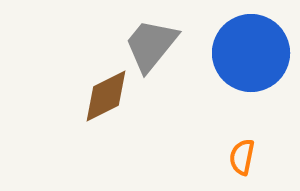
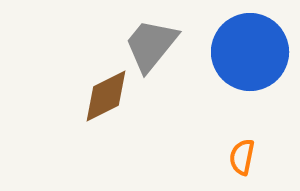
blue circle: moved 1 px left, 1 px up
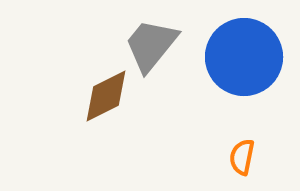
blue circle: moved 6 px left, 5 px down
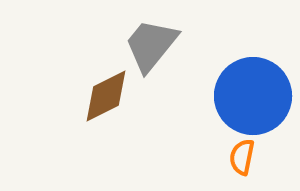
blue circle: moved 9 px right, 39 px down
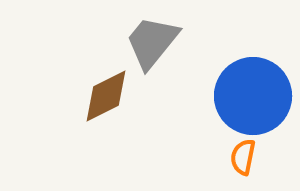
gray trapezoid: moved 1 px right, 3 px up
orange semicircle: moved 1 px right
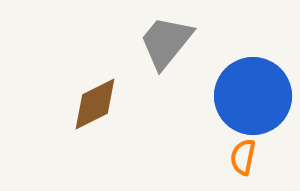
gray trapezoid: moved 14 px right
brown diamond: moved 11 px left, 8 px down
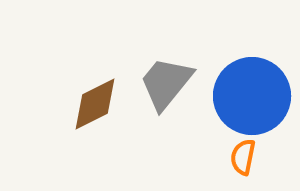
gray trapezoid: moved 41 px down
blue circle: moved 1 px left
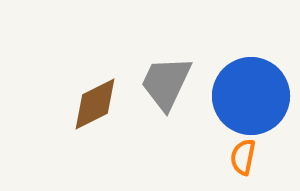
gray trapezoid: rotated 14 degrees counterclockwise
blue circle: moved 1 px left
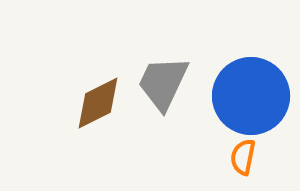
gray trapezoid: moved 3 px left
brown diamond: moved 3 px right, 1 px up
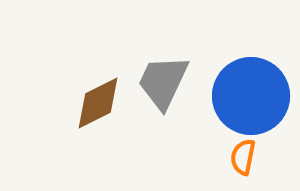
gray trapezoid: moved 1 px up
